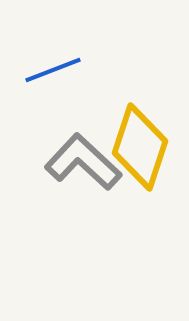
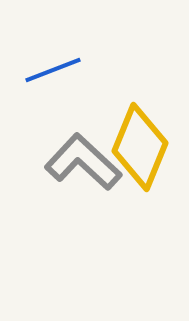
yellow diamond: rotated 4 degrees clockwise
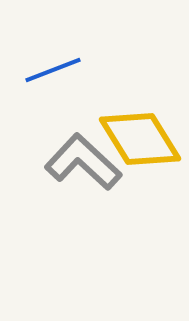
yellow diamond: moved 8 px up; rotated 54 degrees counterclockwise
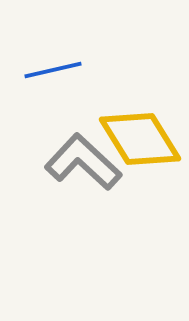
blue line: rotated 8 degrees clockwise
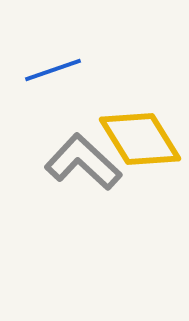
blue line: rotated 6 degrees counterclockwise
